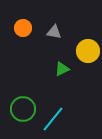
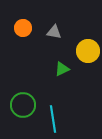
green circle: moved 4 px up
cyan line: rotated 48 degrees counterclockwise
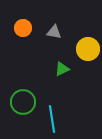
yellow circle: moved 2 px up
green circle: moved 3 px up
cyan line: moved 1 px left
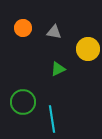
green triangle: moved 4 px left
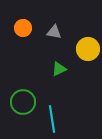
green triangle: moved 1 px right
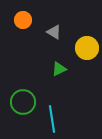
orange circle: moved 8 px up
gray triangle: rotated 21 degrees clockwise
yellow circle: moved 1 px left, 1 px up
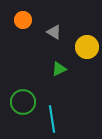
yellow circle: moved 1 px up
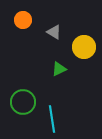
yellow circle: moved 3 px left
